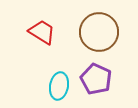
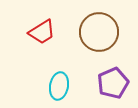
red trapezoid: rotated 116 degrees clockwise
purple pentagon: moved 17 px right, 4 px down; rotated 24 degrees clockwise
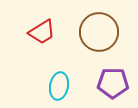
purple pentagon: rotated 24 degrees clockwise
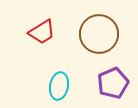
brown circle: moved 2 px down
purple pentagon: rotated 24 degrees counterclockwise
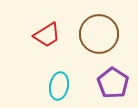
red trapezoid: moved 5 px right, 3 px down
purple pentagon: rotated 16 degrees counterclockwise
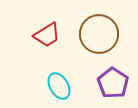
cyan ellipse: rotated 40 degrees counterclockwise
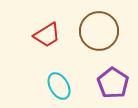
brown circle: moved 3 px up
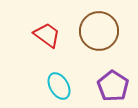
red trapezoid: rotated 112 degrees counterclockwise
purple pentagon: moved 3 px down
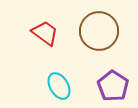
red trapezoid: moved 2 px left, 2 px up
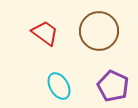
purple pentagon: rotated 8 degrees counterclockwise
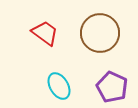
brown circle: moved 1 px right, 2 px down
purple pentagon: moved 1 px left, 1 px down
